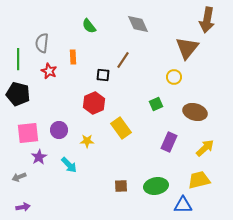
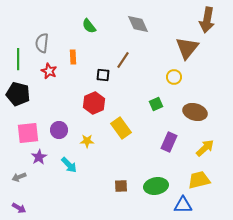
purple arrow: moved 4 px left, 1 px down; rotated 40 degrees clockwise
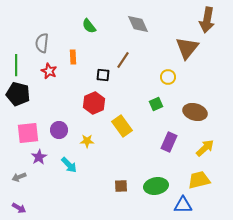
green line: moved 2 px left, 6 px down
yellow circle: moved 6 px left
yellow rectangle: moved 1 px right, 2 px up
